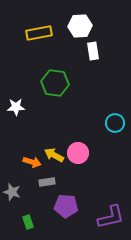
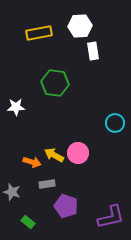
gray rectangle: moved 2 px down
purple pentagon: rotated 15 degrees clockwise
green rectangle: rotated 32 degrees counterclockwise
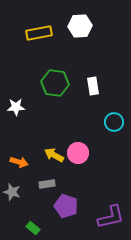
white rectangle: moved 35 px down
cyan circle: moved 1 px left, 1 px up
orange arrow: moved 13 px left
green rectangle: moved 5 px right, 6 px down
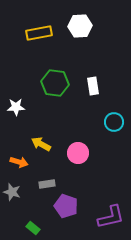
yellow arrow: moved 13 px left, 11 px up
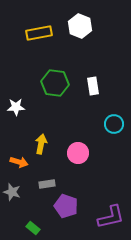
white hexagon: rotated 25 degrees clockwise
cyan circle: moved 2 px down
yellow arrow: rotated 72 degrees clockwise
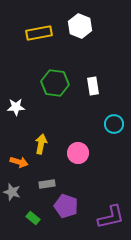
green rectangle: moved 10 px up
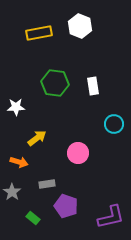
yellow arrow: moved 4 px left, 6 px up; rotated 42 degrees clockwise
gray star: rotated 18 degrees clockwise
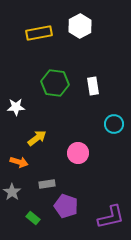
white hexagon: rotated 10 degrees clockwise
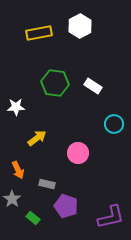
white rectangle: rotated 48 degrees counterclockwise
orange arrow: moved 1 px left, 8 px down; rotated 48 degrees clockwise
gray rectangle: rotated 21 degrees clockwise
gray star: moved 7 px down
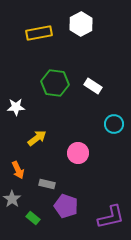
white hexagon: moved 1 px right, 2 px up
